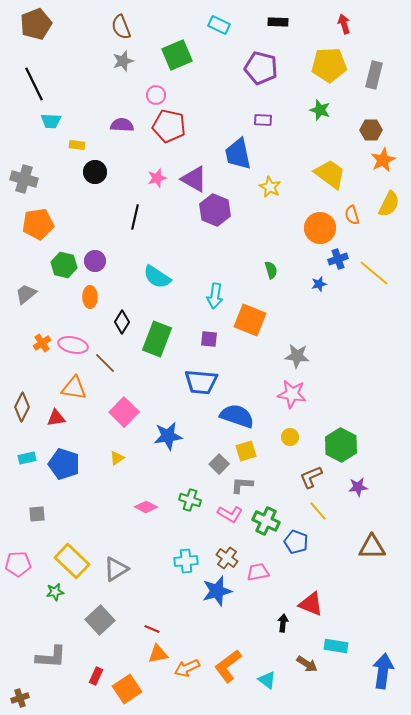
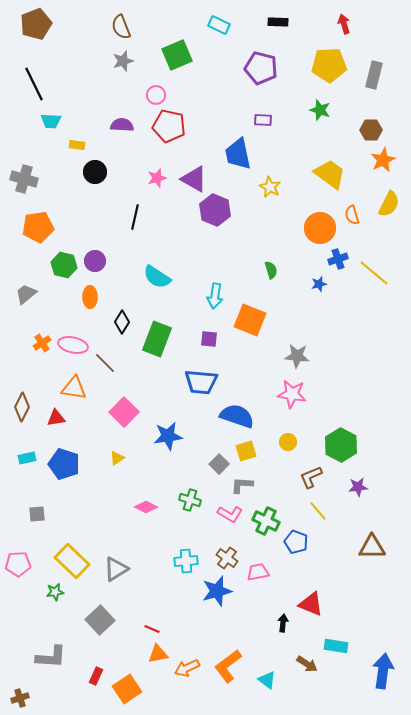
orange pentagon at (38, 224): moved 3 px down
yellow circle at (290, 437): moved 2 px left, 5 px down
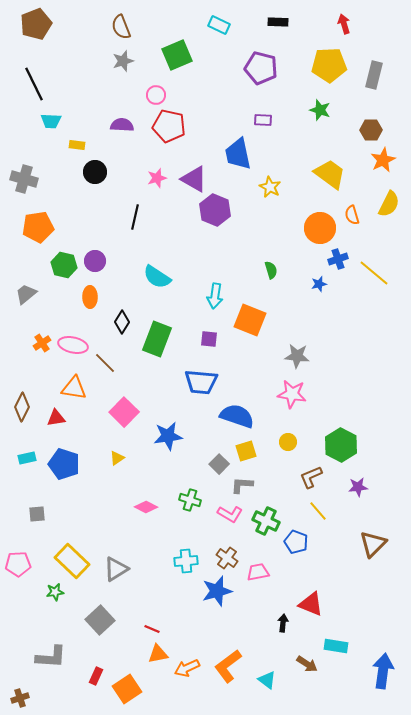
brown triangle at (372, 547): moved 1 px right, 3 px up; rotated 44 degrees counterclockwise
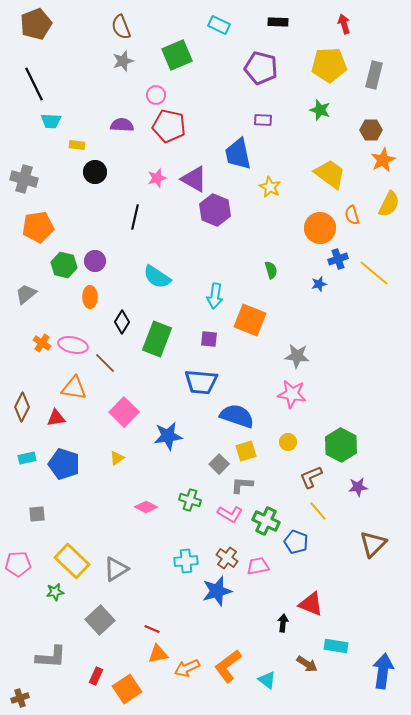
orange cross at (42, 343): rotated 24 degrees counterclockwise
pink trapezoid at (258, 572): moved 6 px up
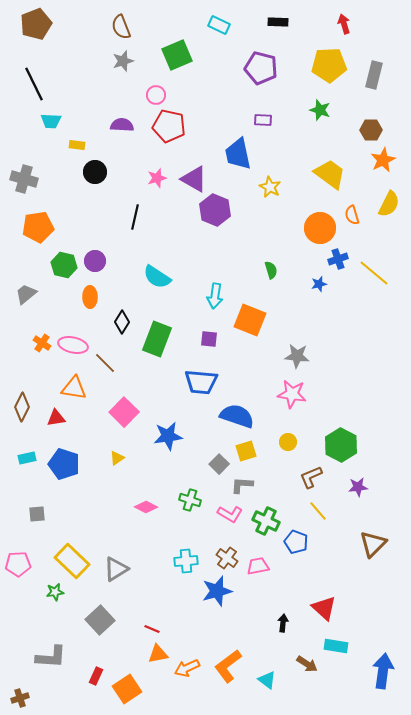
red triangle at (311, 604): moved 13 px right, 4 px down; rotated 20 degrees clockwise
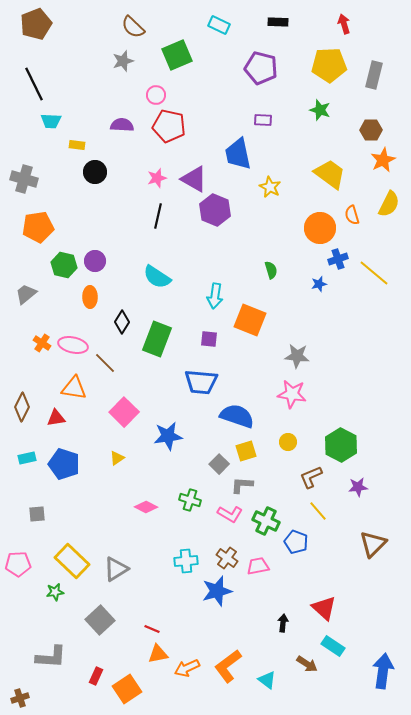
brown semicircle at (121, 27): moved 12 px right; rotated 25 degrees counterclockwise
black line at (135, 217): moved 23 px right, 1 px up
cyan rectangle at (336, 646): moved 3 px left; rotated 25 degrees clockwise
